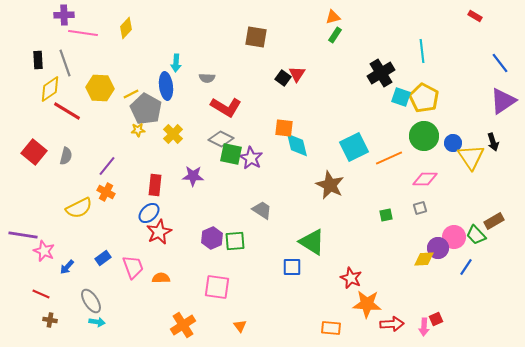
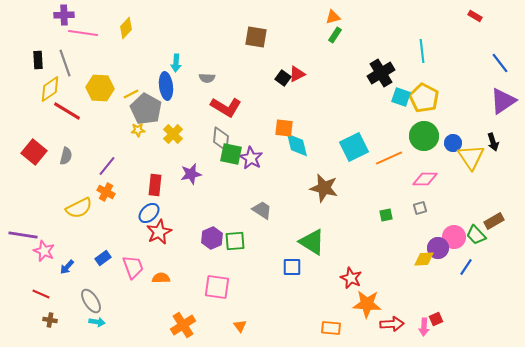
red triangle at (297, 74): rotated 30 degrees clockwise
gray diamond at (221, 139): rotated 70 degrees clockwise
purple star at (193, 176): moved 2 px left, 2 px up; rotated 15 degrees counterclockwise
brown star at (330, 185): moved 6 px left, 3 px down; rotated 12 degrees counterclockwise
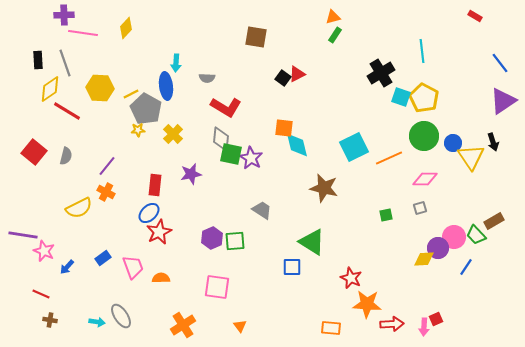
gray ellipse at (91, 301): moved 30 px right, 15 px down
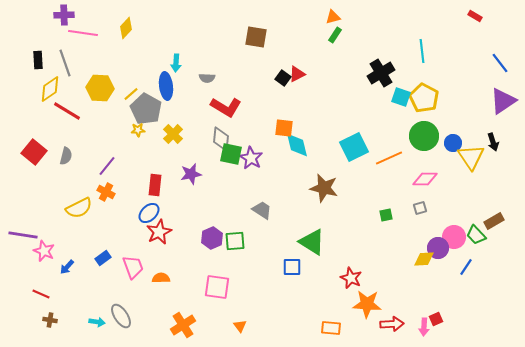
yellow line at (131, 94): rotated 14 degrees counterclockwise
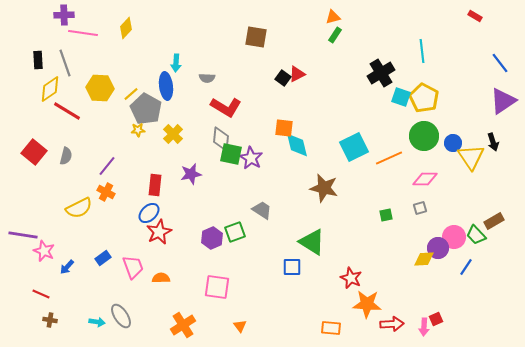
green square at (235, 241): moved 9 px up; rotated 15 degrees counterclockwise
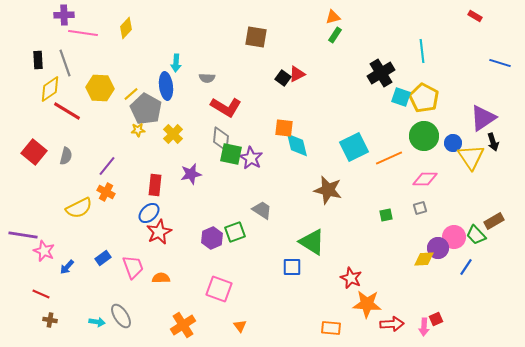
blue line at (500, 63): rotated 35 degrees counterclockwise
purple triangle at (503, 101): moved 20 px left, 17 px down
brown star at (324, 188): moved 4 px right, 2 px down
pink square at (217, 287): moved 2 px right, 2 px down; rotated 12 degrees clockwise
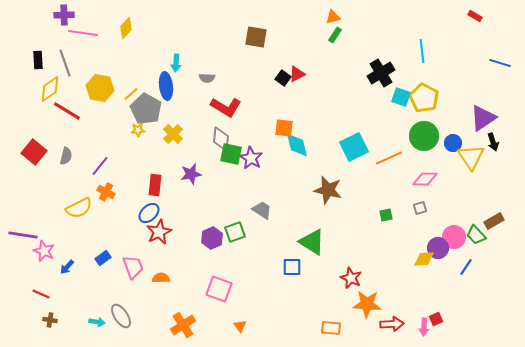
yellow hexagon at (100, 88): rotated 8 degrees clockwise
purple line at (107, 166): moved 7 px left
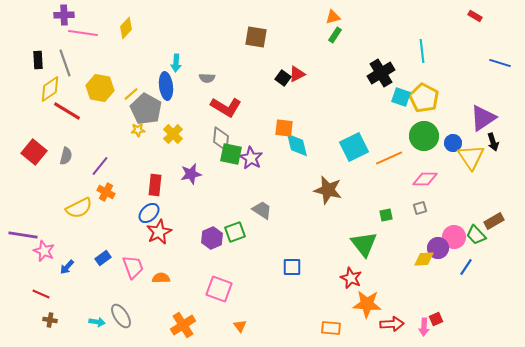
green triangle at (312, 242): moved 52 px right, 2 px down; rotated 20 degrees clockwise
